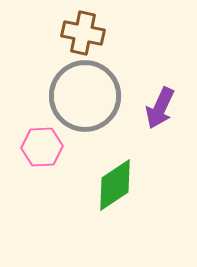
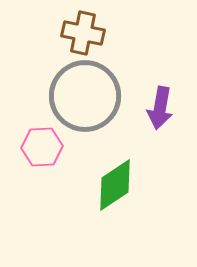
purple arrow: rotated 15 degrees counterclockwise
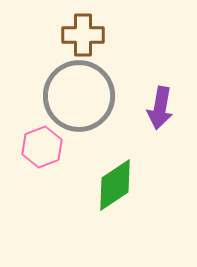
brown cross: moved 2 px down; rotated 12 degrees counterclockwise
gray circle: moved 6 px left
pink hexagon: rotated 18 degrees counterclockwise
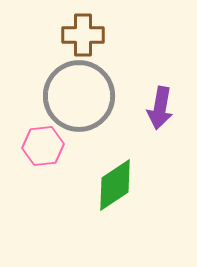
pink hexagon: moved 1 px right, 1 px up; rotated 15 degrees clockwise
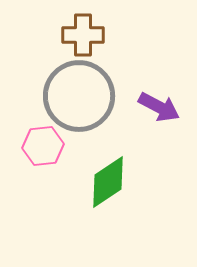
purple arrow: moved 1 px left, 1 px up; rotated 72 degrees counterclockwise
green diamond: moved 7 px left, 3 px up
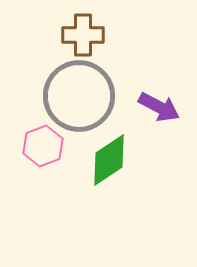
pink hexagon: rotated 15 degrees counterclockwise
green diamond: moved 1 px right, 22 px up
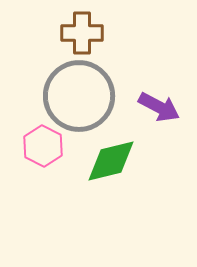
brown cross: moved 1 px left, 2 px up
pink hexagon: rotated 12 degrees counterclockwise
green diamond: moved 2 px right, 1 px down; rotated 20 degrees clockwise
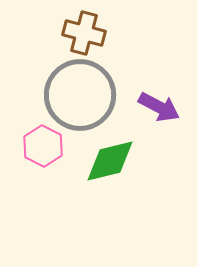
brown cross: moved 2 px right; rotated 15 degrees clockwise
gray circle: moved 1 px right, 1 px up
green diamond: moved 1 px left
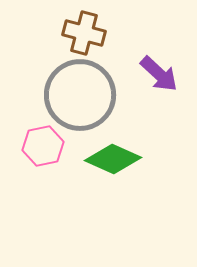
purple arrow: moved 33 px up; rotated 15 degrees clockwise
pink hexagon: rotated 21 degrees clockwise
green diamond: moved 3 px right, 2 px up; rotated 38 degrees clockwise
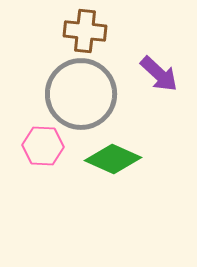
brown cross: moved 1 px right, 2 px up; rotated 9 degrees counterclockwise
gray circle: moved 1 px right, 1 px up
pink hexagon: rotated 15 degrees clockwise
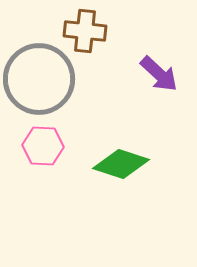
gray circle: moved 42 px left, 15 px up
green diamond: moved 8 px right, 5 px down; rotated 6 degrees counterclockwise
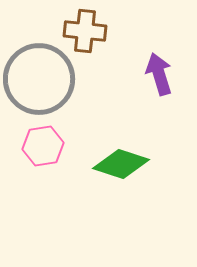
purple arrow: rotated 150 degrees counterclockwise
pink hexagon: rotated 12 degrees counterclockwise
